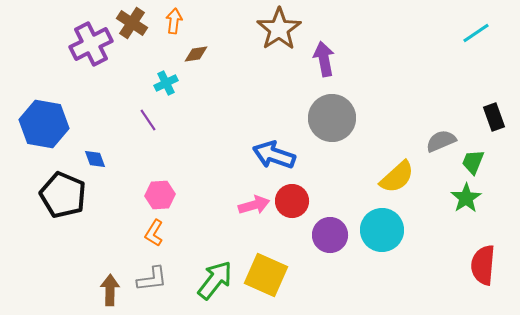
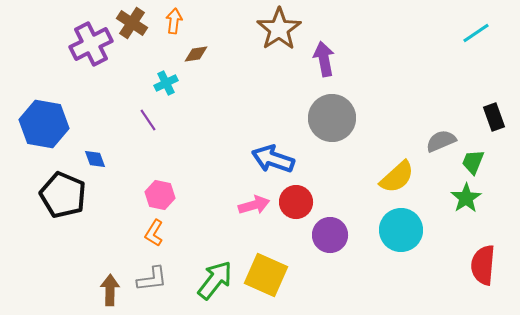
blue arrow: moved 1 px left, 4 px down
pink hexagon: rotated 16 degrees clockwise
red circle: moved 4 px right, 1 px down
cyan circle: moved 19 px right
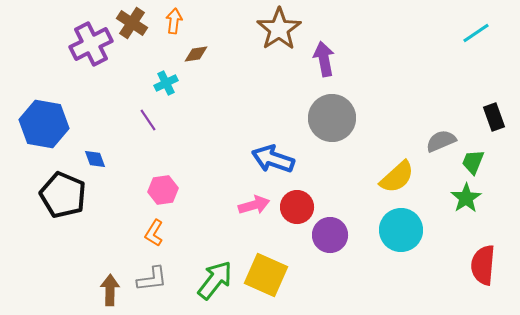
pink hexagon: moved 3 px right, 5 px up; rotated 20 degrees counterclockwise
red circle: moved 1 px right, 5 px down
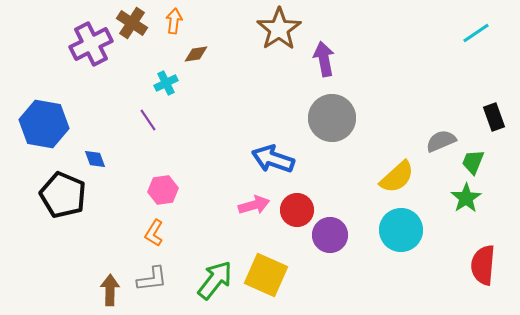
red circle: moved 3 px down
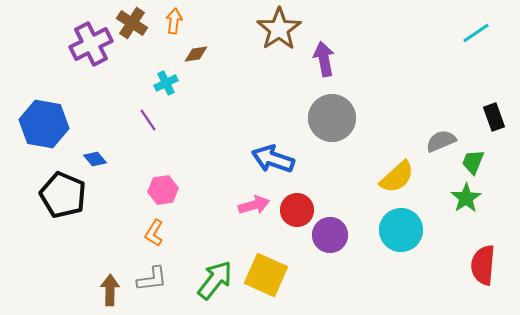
blue diamond: rotated 20 degrees counterclockwise
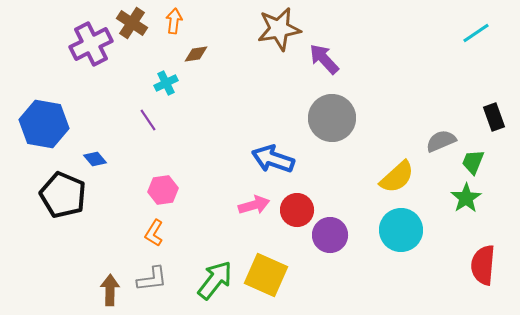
brown star: rotated 24 degrees clockwise
purple arrow: rotated 32 degrees counterclockwise
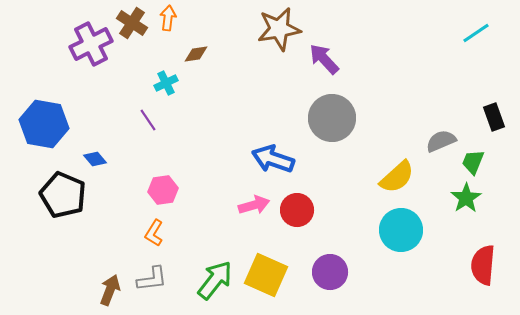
orange arrow: moved 6 px left, 3 px up
purple circle: moved 37 px down
brown arrow: rotated 20 degrees clockwise
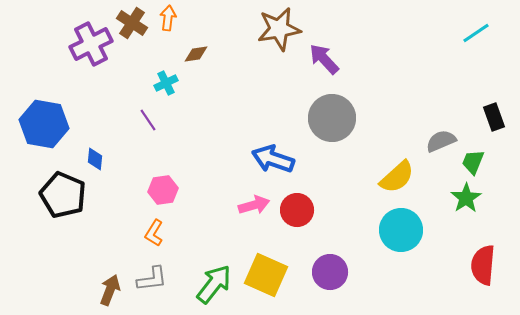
blue diamond: rotated 45 degrees clockwise
green arrow: moved 1 px left, 4 px down
